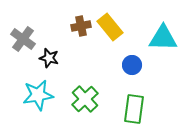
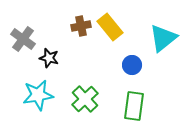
cyan triangle: rotated 40 degrees counterclockwise
green rectangle: moved 3 px up
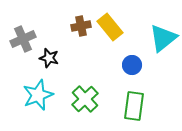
gray cross: rotated 30 degrees clockwise
cyan star: rotated 12 degrees counterclockwise
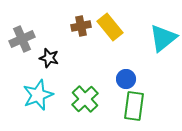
gray cross: moved 1 px left
blue circle: moved 6 px left, 14 px down
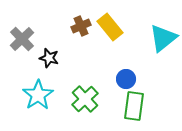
brown cross: rotated 12 degrees counterclockwise
gray cross: rotated 20 degrees counterclockwise
cyan star: rotated 12 degrees counterclockwise
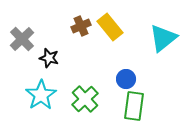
cyan star: moved 3 px right
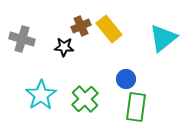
yellow rectangle: moved 1 px left, 2 px down
gray cross: rotated 30 degrees counterclockwise
black star: moved 15 px right, 11 px up; rotated 12 degrees counterclockwise
green rectangle: moved 2 px right, 1 px down
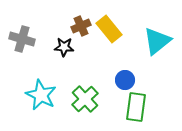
cyan triangle: moved 6 px left, 3 px down
blue circle: moved 1 px left, 1 px down
cyan star: rotated 12 degrees counterclockwise
